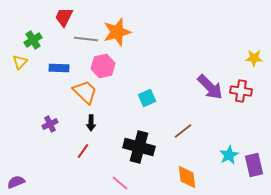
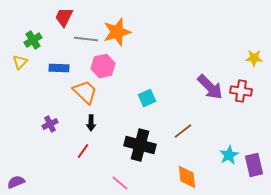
black cross: moved 1 px right, 2 px up
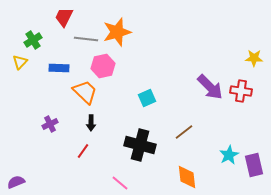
brown line: moved 1 px right, 1 px down
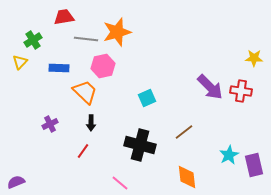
red trapezoid: rotated 55 degrees clockwise
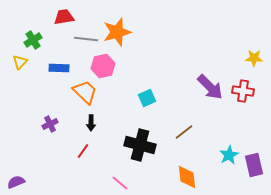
red cross: moved 2 px right
